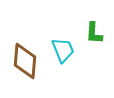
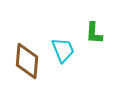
brown diamond: moved 2 px right
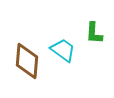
cyan trapezoid: rotated 32 degrees counterclockwise
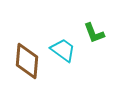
green L-shape: rotated 25 degrees counterclockwise
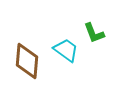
cyan trapezoid: moved 3 px right
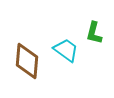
green L-shape: rotated 35 degrees clockwise
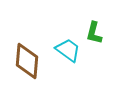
cyan trapezoid: moved 2 px right
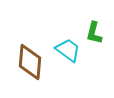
brown diamond: moved 3 px right, 1 px down
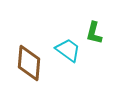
brown diamond: moved 1 px left, 1 px down
